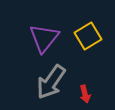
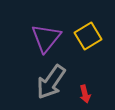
purple triangle: moved 2 px right
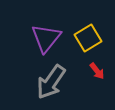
yellow square: moved 2 px down
red arrow: moved 12 px right, 23 px up; rotated 24 degrees counterclockwise
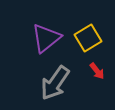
purple triangle: rotated 12 degrees clockwise
gray arrow: moved 4 px right, 1 px down
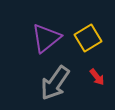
red arrow: moved 6 px down
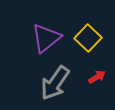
yellow square: rotated 16 degrees counterclockwise
red arrow: rotated 84 degrees counterclockwise
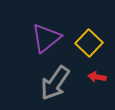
yellow square: moved 1 px right, 5 px down
red arrow: rotated 138 degrees counterclockwise
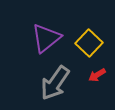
red arrow: moved 2 px up; rotated 42 degrees counterclockwise
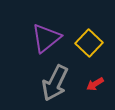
red arrow: moved 2 px left, 9 px down
gray arrow: rotated 9 degrees counterclockwise
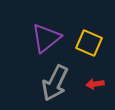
yellow square: rotated 20 degrees counterclockwise
red arrow: rotated 24 degrees clockwise
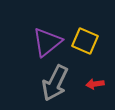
purple triangle: moved 1 px right, 4 px down
yellow square: moved 4 px left, 2 px up
